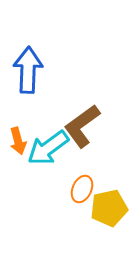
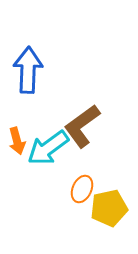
orange arrow: moved 1 px left
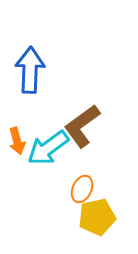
blue arrow: moved 2 px right
yellow pentagon: moved 12 px left, 9 px down
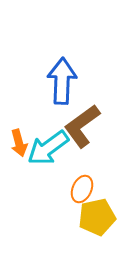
blue arrow: moved 32 px right, 11 px down
orange arrow: moved 2 px right, 2 px down
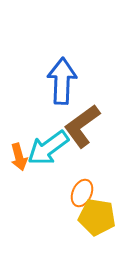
orange arrow: moved 14 px down
orange ellipse: moved 4 px down
yellow pentagon: rotated 21 degrees clockwise
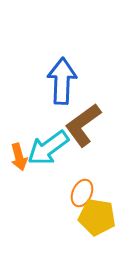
brown L-shape: moved 1 px right, 1 px up
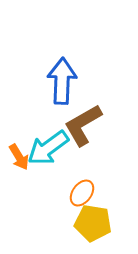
brown L-shape: rotated 6 degrees clockwise
orange arrow: rotated 16 degrees counterclockwise
orange ellipse: rotated 12 degrees clockwise
yellow pentagon: moved 4 px left, 6 px down
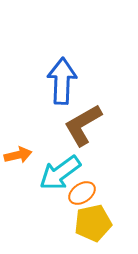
cyan arrow: moved 12 px right, 25 px down
orange arrow: moved 1 px left, 2 px up; rotated 72 degrees counterclockwise
orange ellipse: rotated 20 degrees clockwise
yellow pentagon: rotated 21 degrees counterclockwise
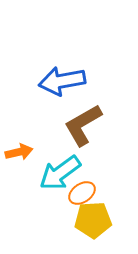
blue arrow: rotated 102 degrees counterclockwise
orange arrow: moved 1 px right, 3 px up
yellow pentagon: moved 3 px up; rotated 9 degrees clockwise
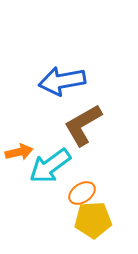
cyan arrow: moved 10 px left, 7 px up
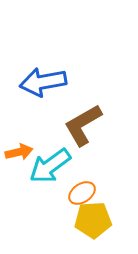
blue arrow: moved 19 px left, 1 px down
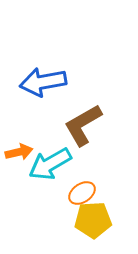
cyan arrow: moved 2 px up; rotated 6 degrees clockwise
